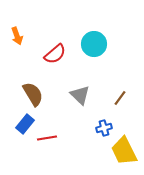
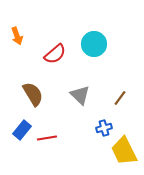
blue rectangle: moved 3 px left, 6 px down
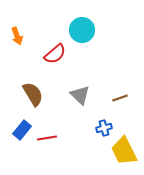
cyan circle: moved 12 px left, 14 px up
brown line: rotated 35 degrees clockwise
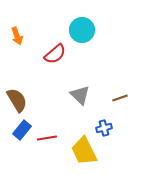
brown semicircle: moved 16 px left, 6 px down
yellow trapezoid: moved 40 px left
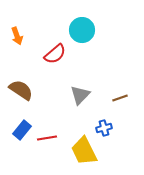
gray triangle: rotated 30 degrees clockwise
brown semicircle: moved 4 px right, 10 px up; rotated 25 degrees counterclockwise
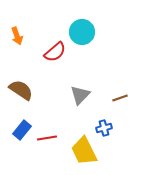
cyan circle: moved 2 px down
red semicircle: moved 2 px up
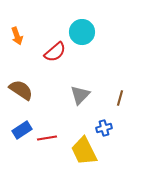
brown line: rotated 56 degrees counterclockwise
blue rectangle: rotated 18 degrees clockwise
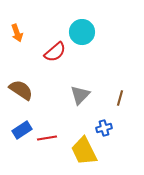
orange arrow: moved 3 px up
